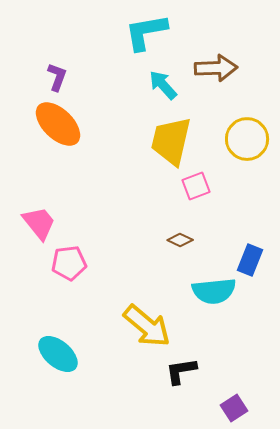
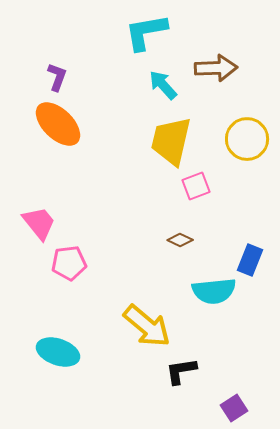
cyan ellipse: moved 2 px up; rotated 21 degrees counterclockwise
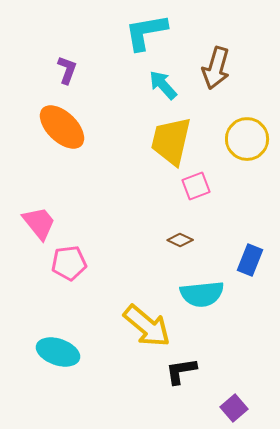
brown arrow: rotated 108 degrees clockwise
purple L-shape: moved 10 px right, 7 px up
orange ellipse: moved 4 px right, 3 px down
cyan semicircle: moved 12 px left, 3 px down
purple square: rotated 8 degrees counterclockwise
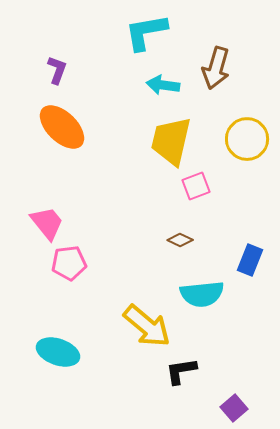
purple L-shape: moved 10 px left
cyan arrow: rotated 40 degrees counterclockwise
pink trapezoid: moved 8 px right
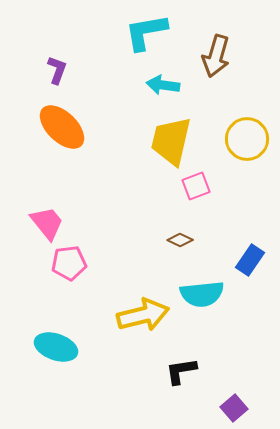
brown arrow: moved 12 px up
blue rectangle: rotated 12 degrees clockwise
yellow arrow: moved 4 px left, 11 px up; rotated 54 degrees counterclockwise
cyan ellipse: moved 2 px left, 5 px up
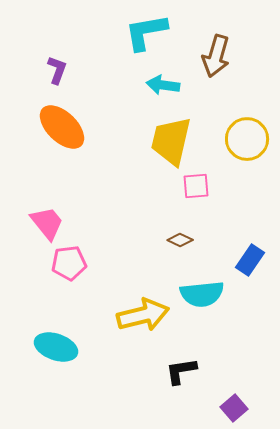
pink square: rotated 16 degrees clockwise
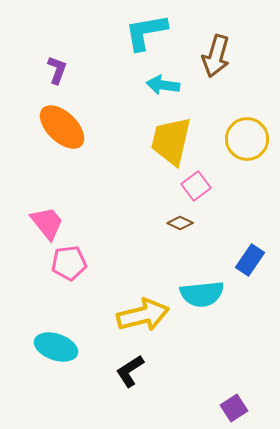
pink square: rotated 32 degrees counterclockwise
brown diamond: moved 17 px up
black L-shape: moved 51 px left; rotated 24 degrees counterclockwise
purple square: rotated 8 degrees clockwise
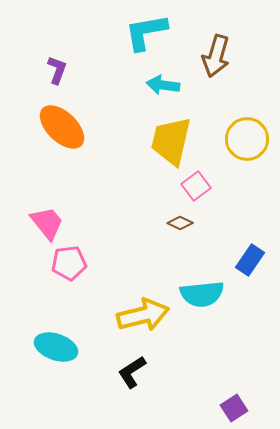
black L-shape: moved 2 px right, 1 px down
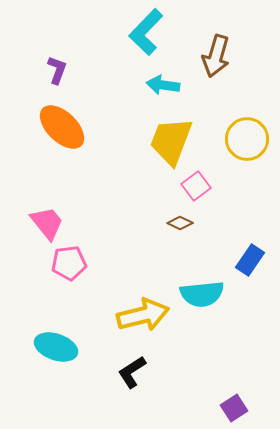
cyan L-shape: rotated 36 degrees counterclockwise
yellow trapezoid: rotated 8 degrees clockwise
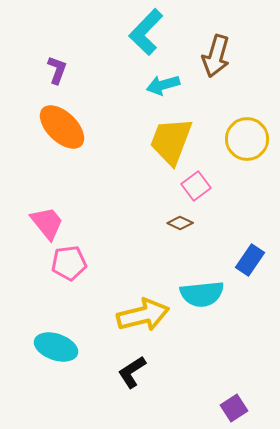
cyan arrow: rotated 24 degrees counterclockwise
